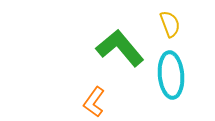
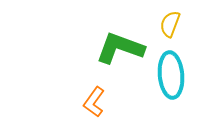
yellow semicircle: rotated 140 degrees counterclockwise
green L-shape: rotated 30 degrees counterclockwise
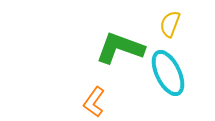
cyan ellipse: moved 3 px left, 2 px up; rotated 21 degrees counterclockwise
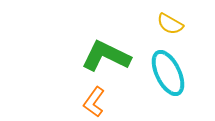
yellow semicircle: rotated 80 degrees counterclockwise
green L-shape: moved 14 px left, 8 px down; rotated 6 degrees clockwise
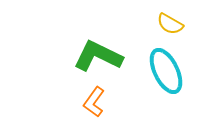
green L-shape: moved 8 px left
cyan ellipse: moved 2 px left, 2 px up
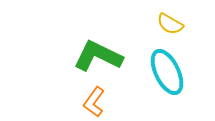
cyan ellipse: moved 1 px right, 1 px down
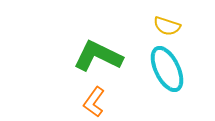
yellow semicircle: moved 3 px left, 2 px down; rotated 12 degrees counterclockwise
cyan ellipse: moved 3 px up
